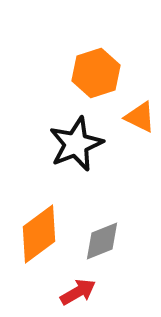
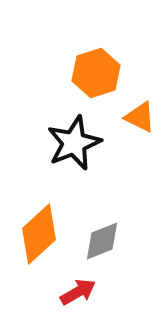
black star: moved 2 px left, 1 px up
orange diamond: rotated 6 degrees counterclockwise
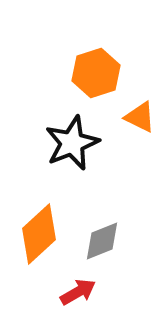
black star: moved 2 px left
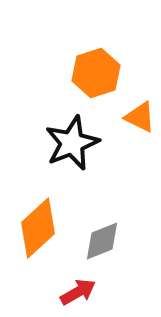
orange diamond: moved 1 px left, 6 px up
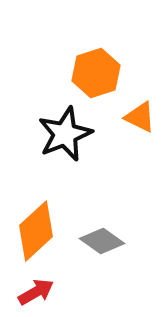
black star: moved 7 px left, 9 px up
orange diamond: moved 2 px left, 3 px down
gray diamond: rotated 57 degrees clockwise
red arrow: moved 42 px left
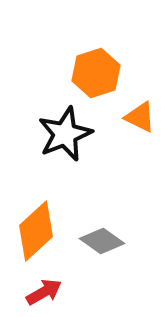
red arrow: moved 8 px right
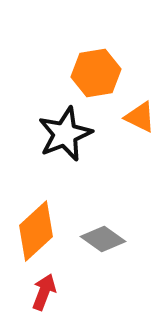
orange hexagon: rotated 9 degrees clockwise
gray diamond: moved 1 px right, 2 px up
red arrow: rotated 39 degrees counterclockwise
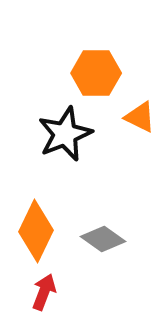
orange hexagon: rotated 9 degrees clockwise
orange diamond: rotated 22 degrees counterclockwise
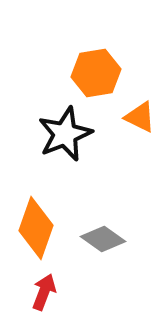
orange hexagon: rotated 9 degrees counterclockwise
orange diamond: moved 3 px up; rotated 6 degrees counterclockwise
